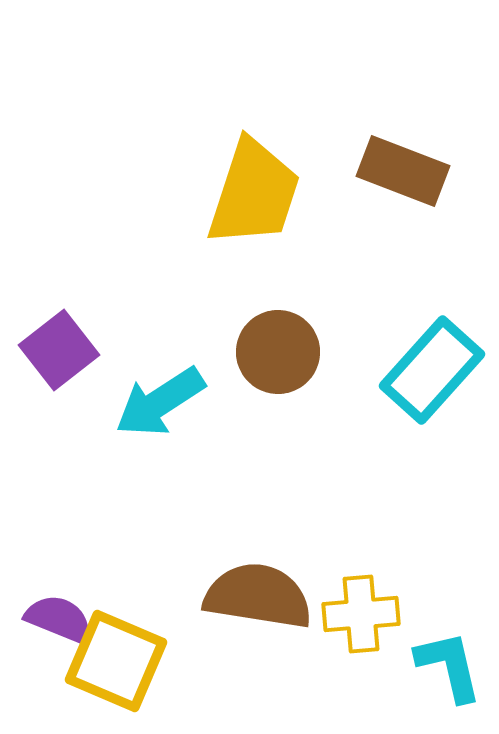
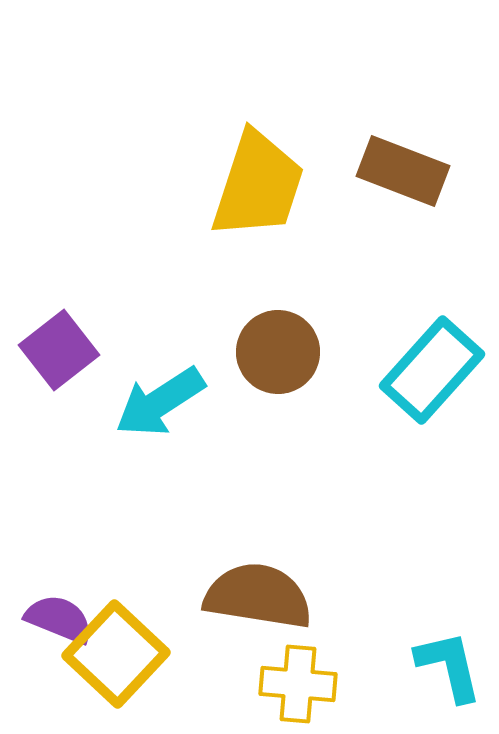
yellow trapezoid: moved 4 px right, 8 px up
yellow cross: moved 63 px left, 70 px down; rotated 10 degrees clockwise
yellow square: moved 7 px up; rotated 20 degrees clockwise
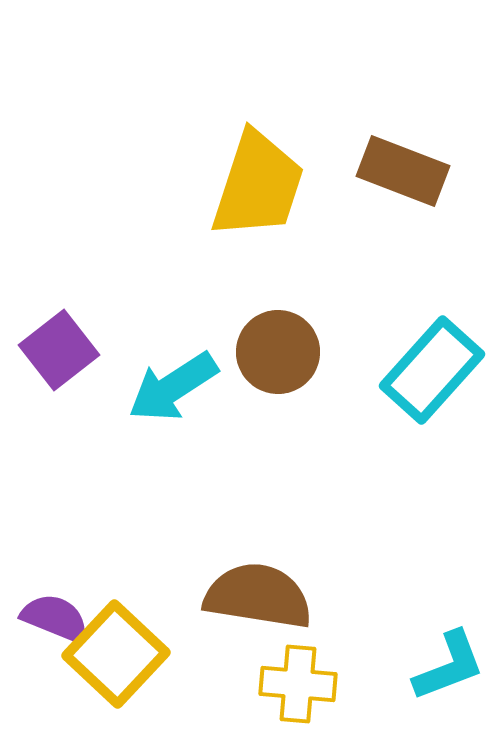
cyan arrow: moved 13 px right, 15 px up
purple semicircle: moved 4 px left, 1 px up
cyan L-shape: rotated 82 degrees clockwise
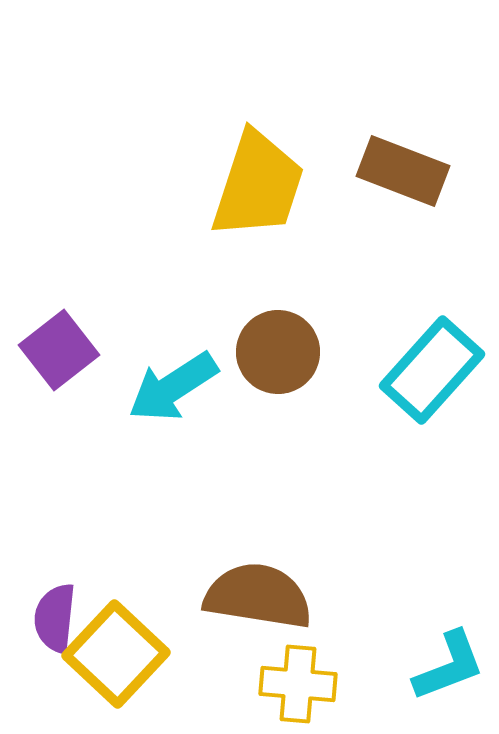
purple semicircle: rotated 106 degrees counterclockwise
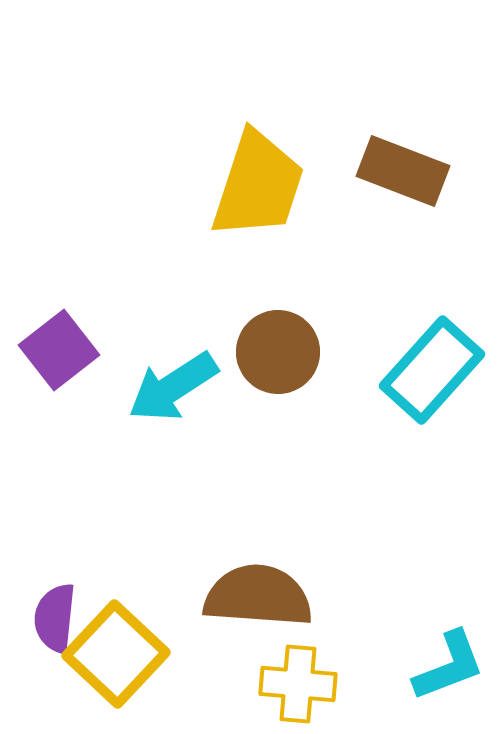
brown semicircle: rotated 5 degrees counterclockwise
